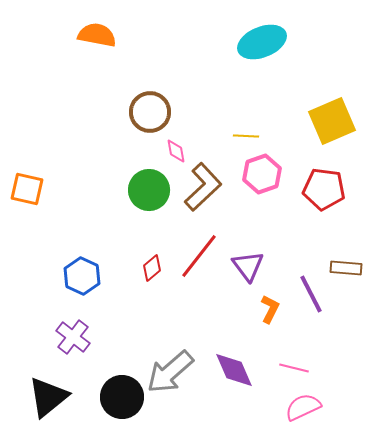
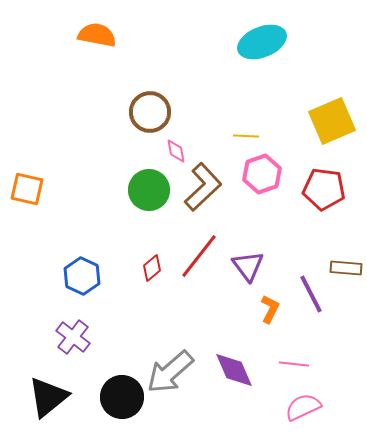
pink line: moved 4 px up; rotated 8 degrees counterclockwise
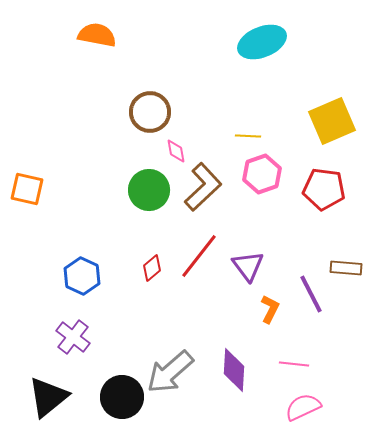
yellow line: moved 2 px right
purple diamond: rotated 27 degrees clockwise
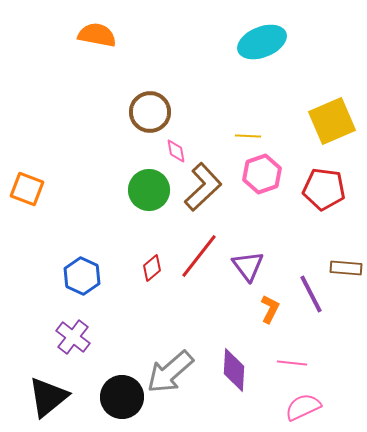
orange square: rotated 8 degrees clockwise
pink line: moved 2 px left, 1 px up
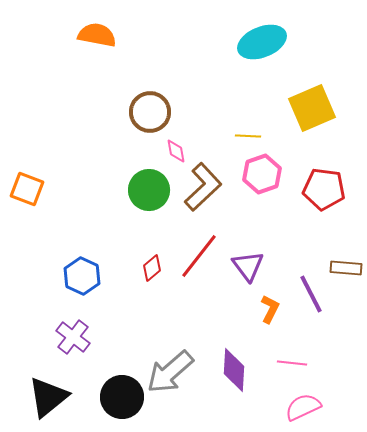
yellow square: moved 20 px left, 13 px up
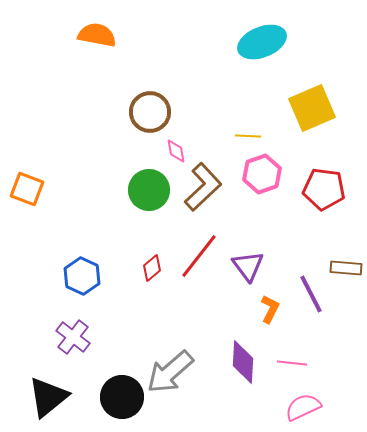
purple diamond: moved 9 px right, 8 px up
